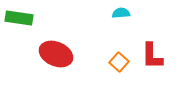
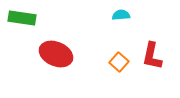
cyan semicircle: moved 2 px down
green rectangle: moved 3 px right
red L-shape: rotated 12 degrees clockwise
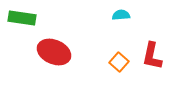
red ellipse: moved 2 px left, 2 px up
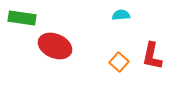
red ellipse: moved 1 px right, 6 px up
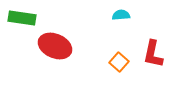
red L-shape: moved 1 px right, 2 px up
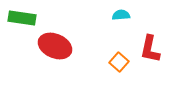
red L-shape: moved 3 px left, 5 px up
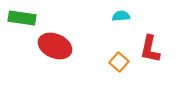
cyan semicircle: moved 1 px down
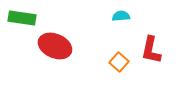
red L-shape: moved 1 px right, 1 px down
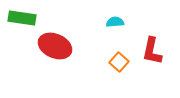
cyan semicircle: moved 6 px left, 6 px down
red L-shape: moved 1 px right, 1 px down
